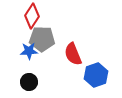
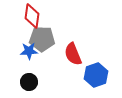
red diamond: rotated 25 degrees counterclockwise
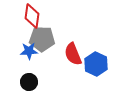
blue hexagon: moved 11 px up; rotated 15 degrees counterclockwise
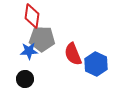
black circle: moved 4 px left, 3 px up
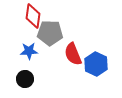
red diamond: moved 1 px right
gray pentagon: moved 8 px right, 6 px up
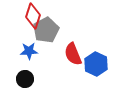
red diamond: rotated 10 degrees clockwise
gray pentagon: moved 4 px left, 3 px up; rotated 30 degrees counterclockwise
